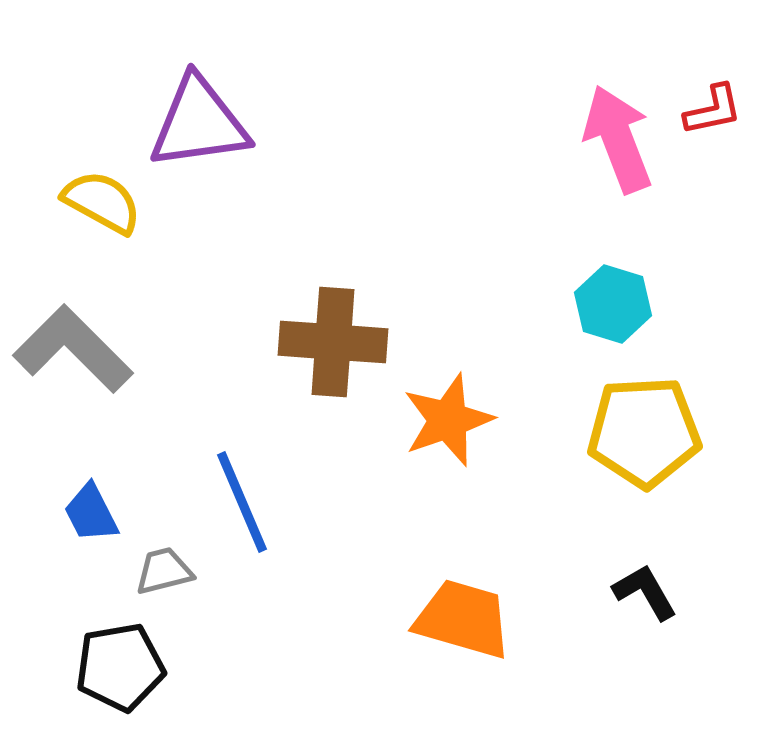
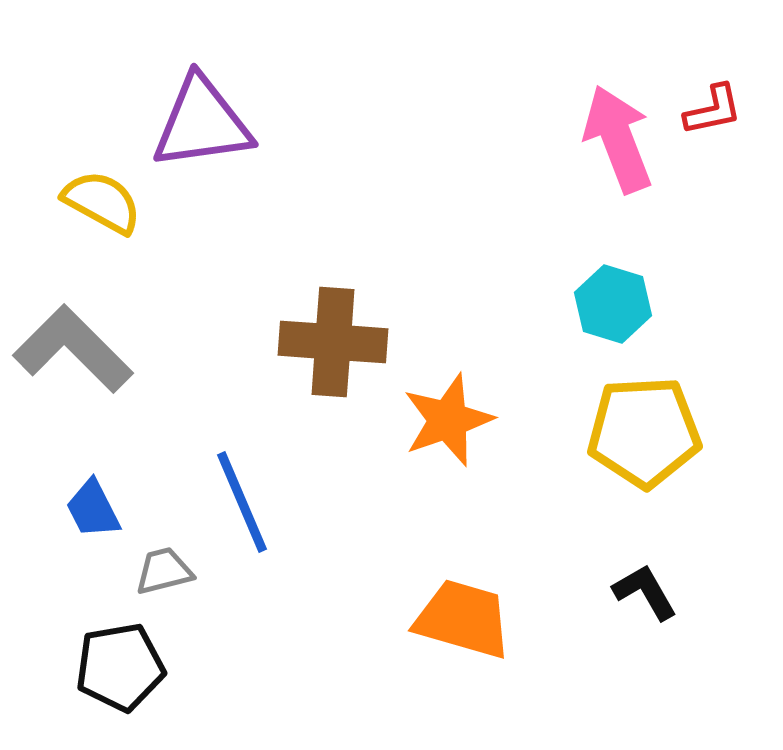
purple triangle: moved 3 px right
blue trapezoid: moved 2 px right, 4 px up
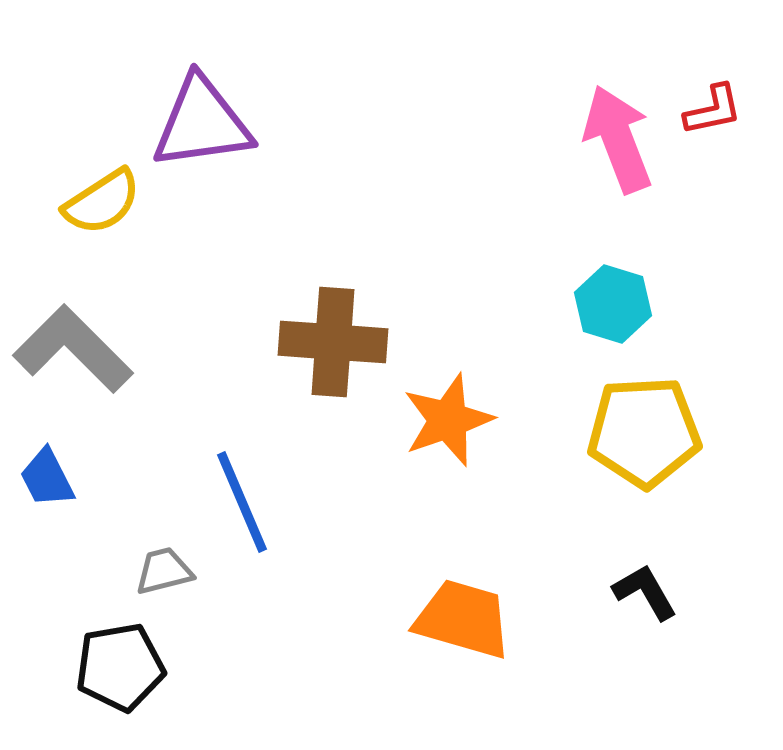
yellow semicircle: rotated 118 degrees clockwise
blue trapezoid: moved 46 px left, 31 px up
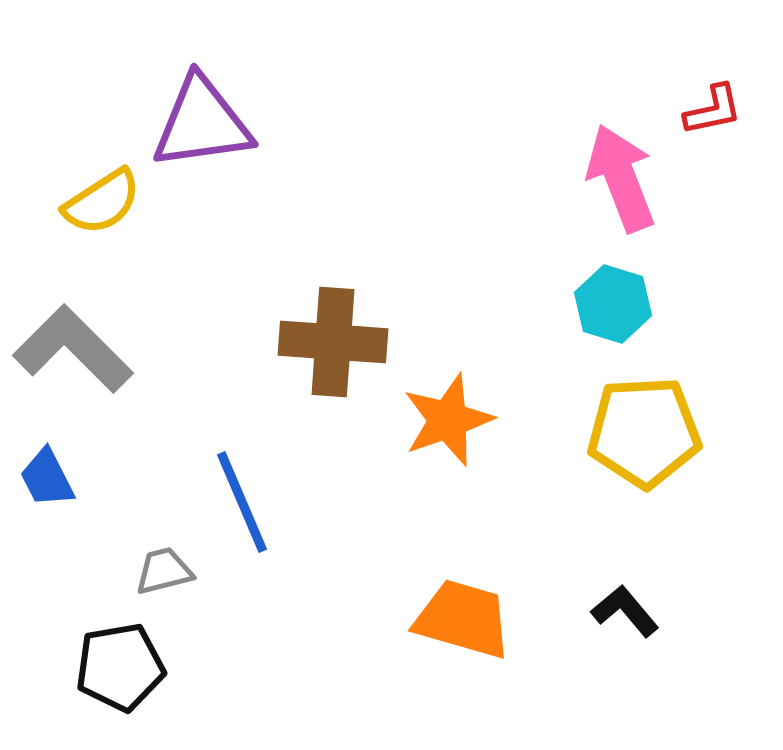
pink arrow: moved 3 px right, 39 px down
black L-shape: moved 20 px left, 19 px down; rotated 10 degrees counterclockwise
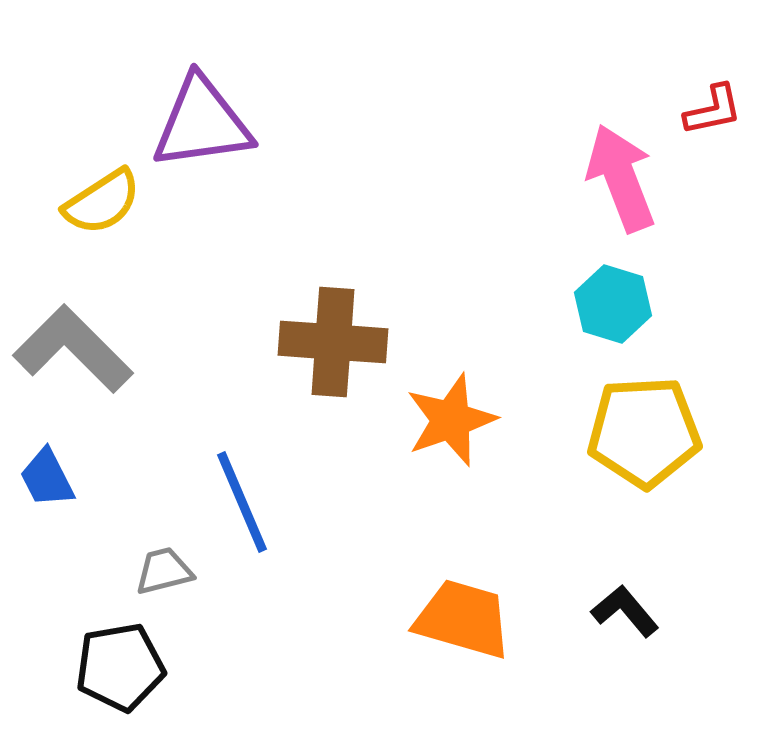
orange star: moved 3 px right
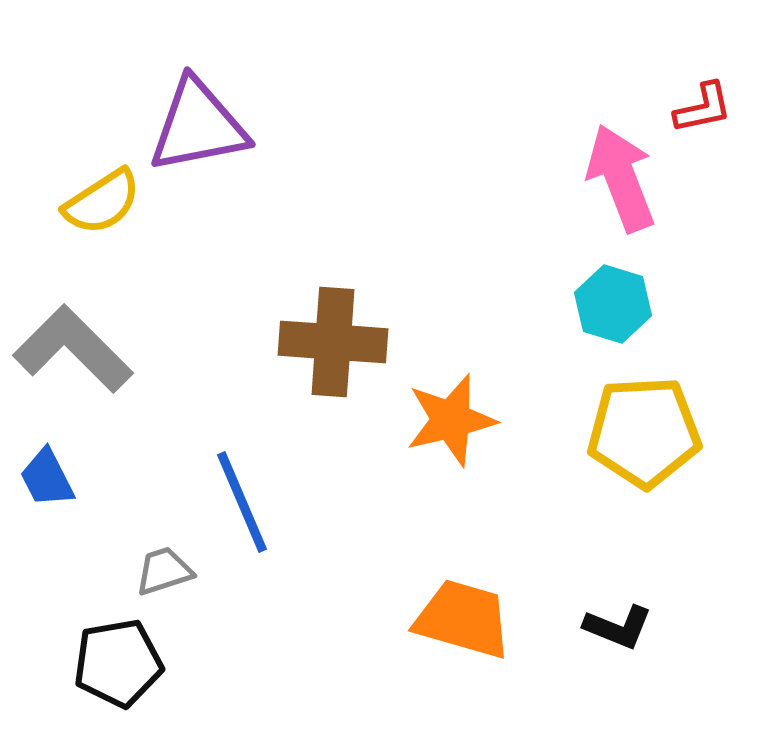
red L-shape: moved 10 px left, 2 px up
purple triangle: moved 4 px left, 3 px down; rotated 3 degrees counterclockwise
orange star: rotated 6 degrees clockwise
gray trapezoid: rotated 4 degrees counterclockwise
black L-shape: moved 7 px left, 16 px down; rotated 152 degrees clockwise
black pentagon: moved 2 px left, 4 px up
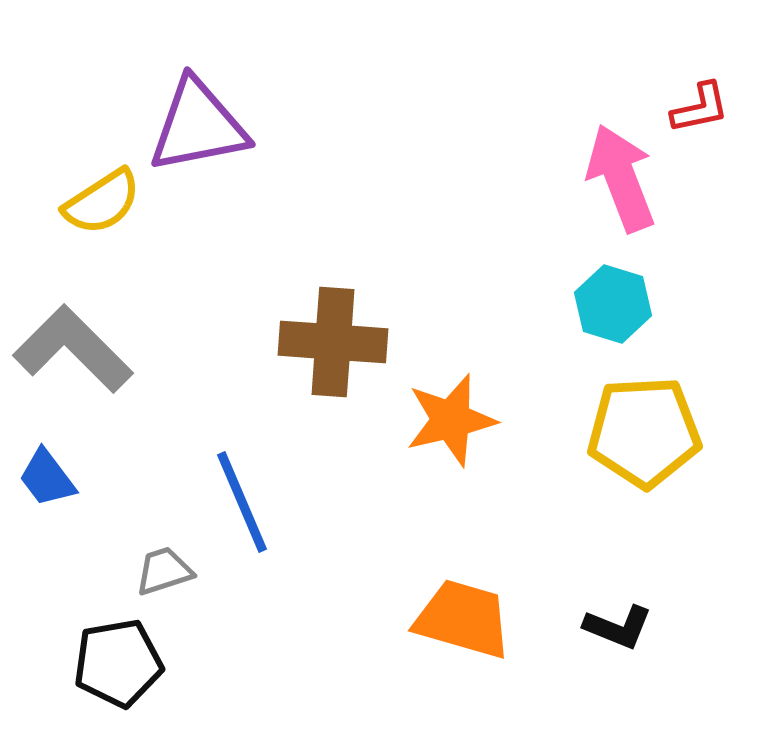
red L-shape: moved 3 px left
blue trapezoid: rotated 10 degrees counterclockwise
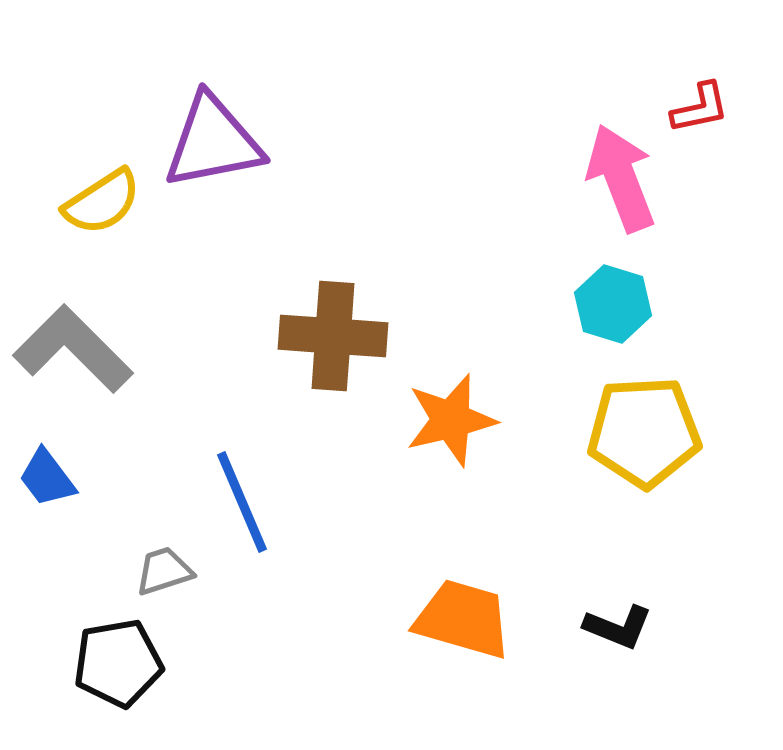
purple triangle: moved 15 px right, 16 px down
brown cross: moved 6 px up
